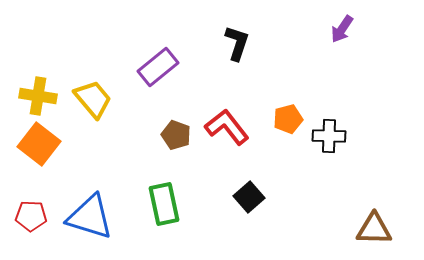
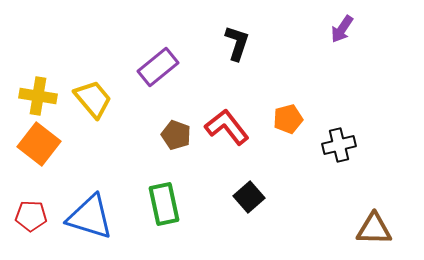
black cross: moved 10 px right, 9 px down; rotated 16 degrees counterclockwise
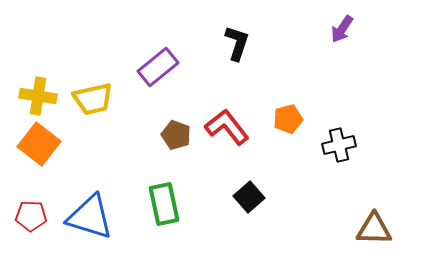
yellow trapezoid: rotated 117 degrees clockwise
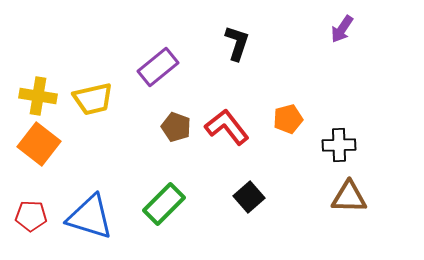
brown pentagon: moved 8 px up
black cross: rotated 12 degrees clockwise
green rectangle: rotated 57 degrees clockwise
brown triangle: moved 25 px left, 32 px up
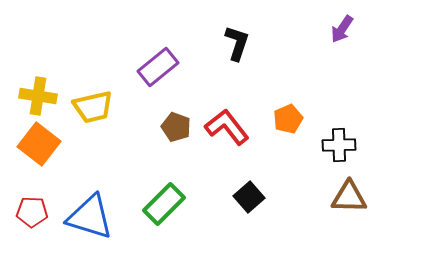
yellow trapezoid: moved 8 px down
orange pentagon: rotated 8 degrees counterclockwise
red pentagon: moved 1 px right, 4 px up
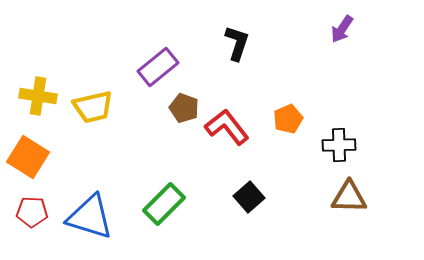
brown pentagon: moved 8 px right, 19 px up
orange square: moved 11 px left, 13 px down; rotated 6 degrees counterclockwise
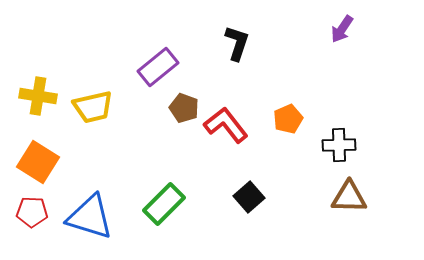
red L-shape: moved 1 px left, 2 px up
orange square: moved 10 px right, 5 px down
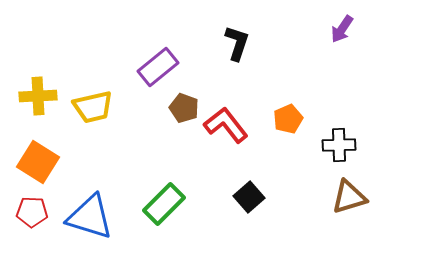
yellow cross: rotated 12 degrees counterclockwise
brown triangle: rotated 18 degrees counterclockwise
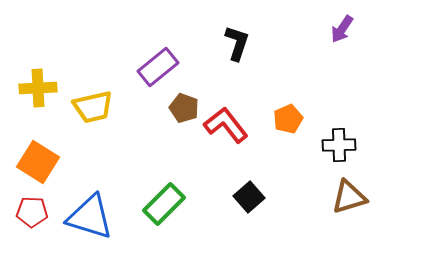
yellow cross: moved 8 px up
